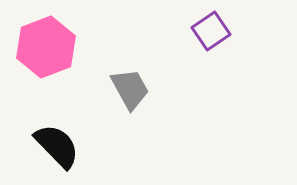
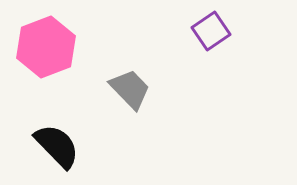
gray trapezoid: rotated 15 degrees counterclockwise
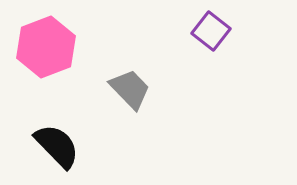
purple square: rotated 18 degrees counterclockwise
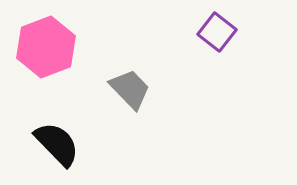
purple square: moved 6 px right, 1 px down
black semicircle: moved 2 px up
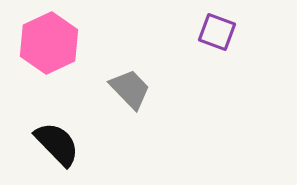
purple square: rotated 18 degrees counterclockwise
pink hexagon: moved 3 px right, 4 px up; rotated 4 degrees counterclockwise
